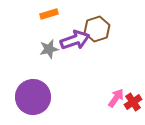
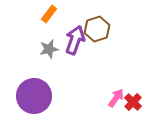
orange rectangle: rotated 36 degrees counterclockwise
purple arrow: rotated 52 degrees counterclockwise
purple circle: moved 1 px right, 1 px up
red cross: rotated 12 degrees counterclockwise
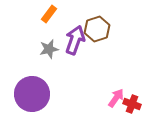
purple circle: moved 2 px left, 2 px up
red cross: moved 1 px left, 2 px down; rotated 24 degrees counterclockwise
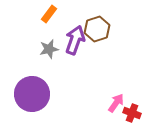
pink arrow: moved 5 px down
red cross: moved 9 px down
